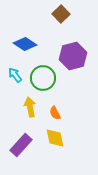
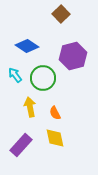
blue diamond: moved 2 px right, 2 px down
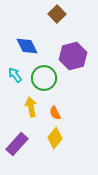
brown square: moved 4 px left
blue diamond: rotated 30 degrees clockwise
green circle: moved 1 px right
yellow arrow: moved 1 px right
yellow diamond: rotated 50 degrees clockwise
purple rectangle: moved 4 px left, 1 px up
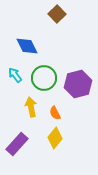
purple hexagon: moved 5 px right, 28 px down
